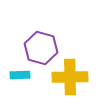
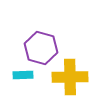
cyan rectangle: moved 3 px right
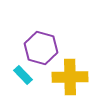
cyan rectangle: rotated 48 degrees clockwise
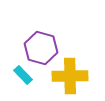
yellow cross: moved 1 px up
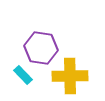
purple hexagon: rotated 8 degrees counterclockwise
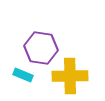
cyan rectangle: rotated 24 degrees counterclockwise
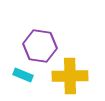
purple hexagon: moved 1 px left, 2 px up
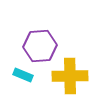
purple hexagon: rotated 12 degrees counterclockwise
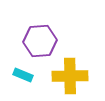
purple hexagon: moved 5 px up
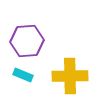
purple hexagon: moved 13 px left
